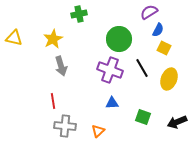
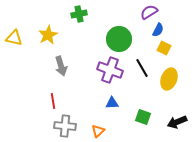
yellow star: moved 5 px left, 4 px up
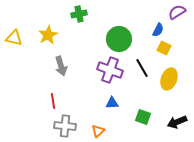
purple semicircle: moved 28 px right
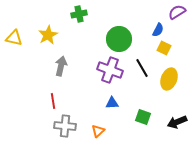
gray arrow: rotated 150 degrees counterclockwise
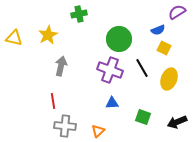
blue semicircle: rotated 40 degrees clockwise
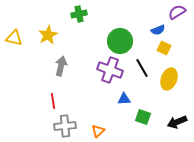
green circle: moved 1 px right, 2 px down
blue triangle: moved 12 px right, 4 px up
gray cross: rotated 10 degrees counterclockwise
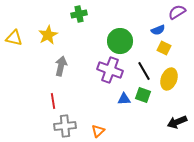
black line: moved 2 px right, 3 px down
green square: moved 22 px up
